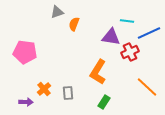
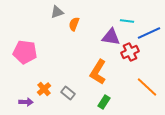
gray rectangle: rotated 48 degrees counterclockwise
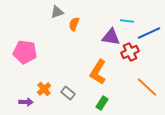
green rectangle: moved 2 px left, 1 px down
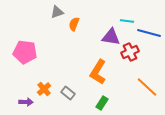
blue line: rotated 40 degrees clockwise
